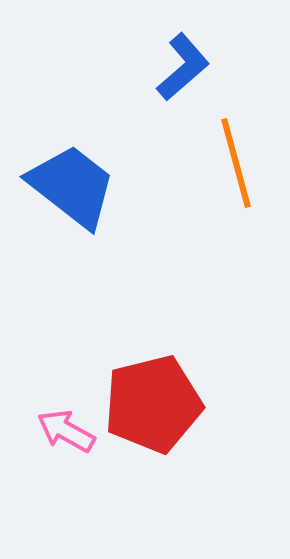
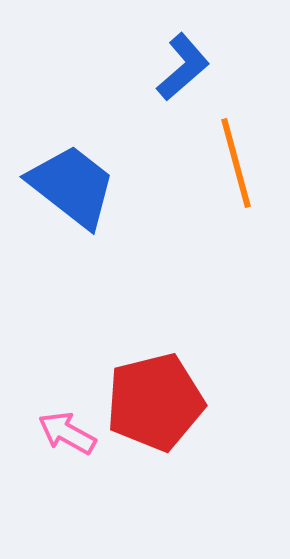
red pentagon: moved 2 px right, 2 px up
pink arrow: moved 1 px right, 2 px down
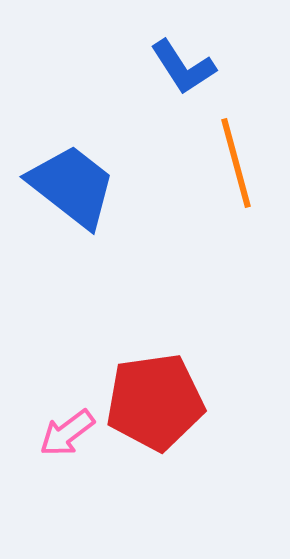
blue L-shape: rotated 98 degrees clockwise
red pentagon: rotated 6 degrees clockwise
pink arrow: rotated 66 degrees counterclockwise
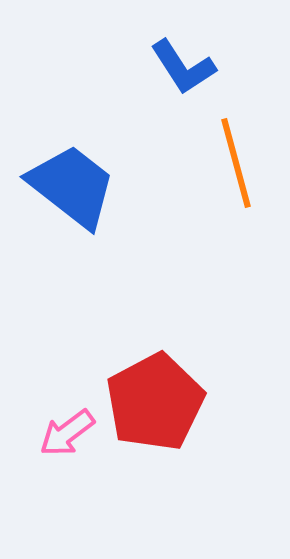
red pentagon: rotated 20 degrees counterclockwise
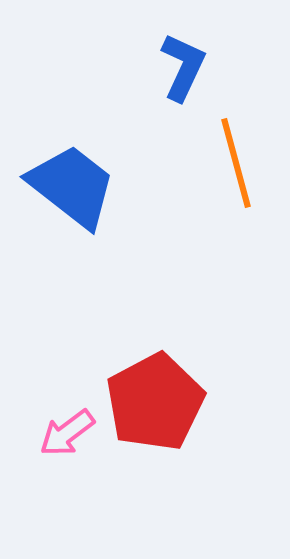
blue L-shape: rotated 122 degrees counterclockwise
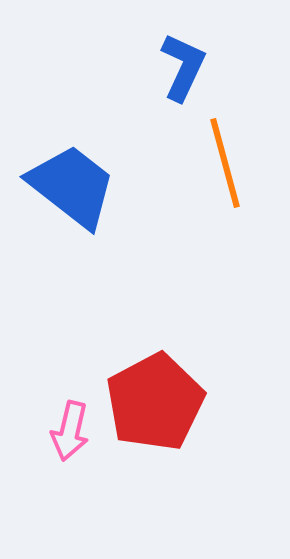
orange line: moved 11 px left
pink arrow: moved 3 px right, 2 px up; rotated 40 degrees counterclockwise
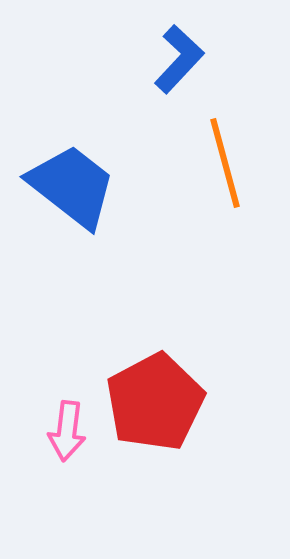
blue L-shape: moved 4 px left, 8 px up; rotated 18 degrees clockwise
pink arrow: moved 3 px left; rotated 6 degrees counterclockwise
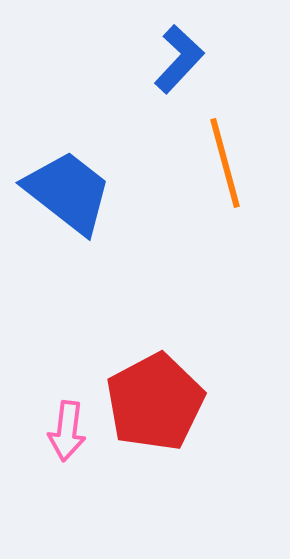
blue trapezoid: moved 4 px left, 6 px down
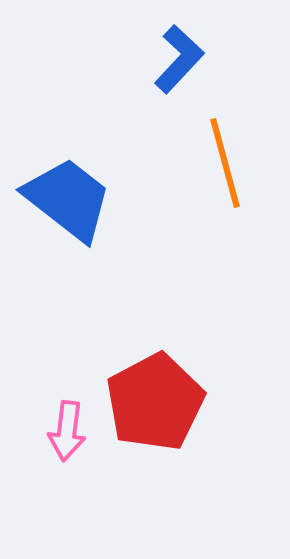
blue trapezoid: moved 7 px down
